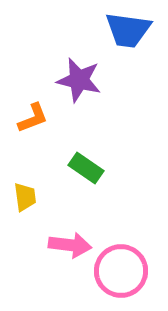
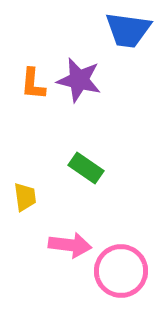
orange L-shape: moved 34 px up; rotated 116 degrees clockwise
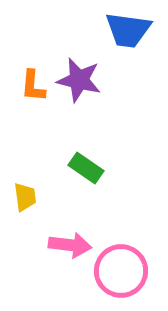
orange L-shape: moved 2 px down
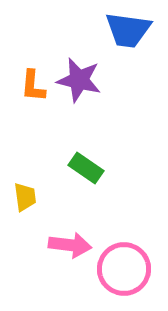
pink circle: moved 3 px right, 2 px up
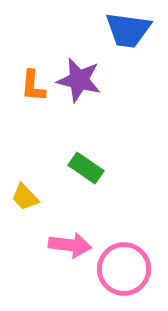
yellow trapezoid: rotated 144 degrees clockwise
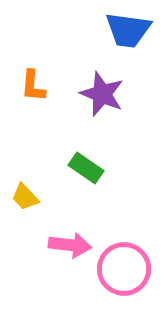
purple star: moved 23 px right, 14 px down; rotated 9 degrees clockwise
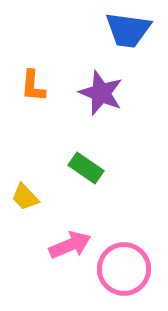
purple star: moved 1 px left, 1 px up
pink arrow: rotated 30 degrees counterclockwise
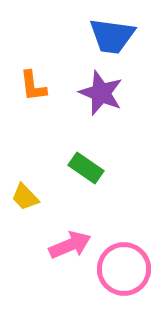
blue trapezoid: moved 16 px left, 6 px down
orange L-shape: rotated 12 degrees counterclockwise
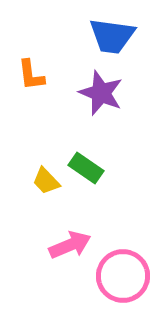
orange L-shape: moved 2 px left, 11 px up
yellow trapezoid: moved 21 px right, 16 px up
pink circle: moved 1 px left, 7 px down
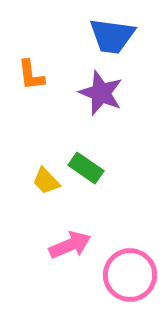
pink circle: moved 7 px right, 1 px up
